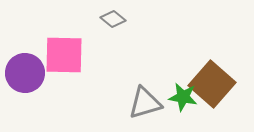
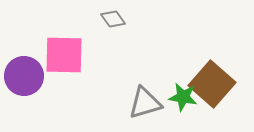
gray diamond: rotated 15 degrees clockwise
purple circle: moved 1 px left, 3 px down
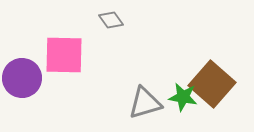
gray diamond: moved 2 px left, 1 px down
purple circle: moved 2 px left, 2 px down
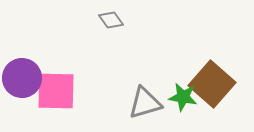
pink square: moved 8 px left, 36 px down
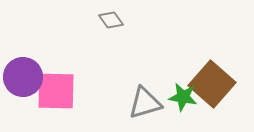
purple circle: moved 1 px right, 1 px up
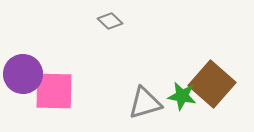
gray diamond: moved 1 px left, 1 px down; rotated 10 degrees counterclockwise
purple circle: moved 3 px up
pink square: moved 2 px left
green star: moved 1 px left, 1 px up
